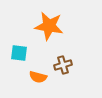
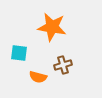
orange star: moved 3 px right, 1 px down
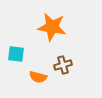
cyan square: moved 3 px left, 1 px down
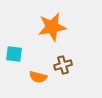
orange star: rotated 20 degrees counterclockwise
cyan square: moved 2 px left
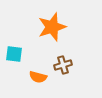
orange star: rotated 8 degrees counterclockwise
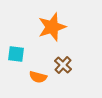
cyan square: moved 2 px right
brown cross: rotated 30 degrees counterclockwise
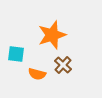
orange star: moved 8 px down
orange semicircle: moved 1 px left, 3 px up
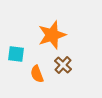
orange semicircle: rotated 54 degrees clockwise
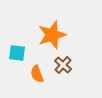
cyan square: moved 1 px right, 1 px up
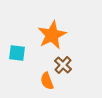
orange star: rotated 8 degrees counterclockwise
orange semicircle: moved 10 px right, 7 px down
